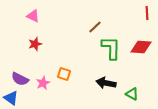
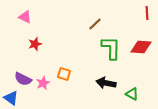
pink triangle: moved 8 px left, 1 px down
brown line: moved 3 px up
purple semicircle: moved 3 px right
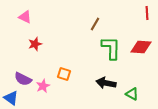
brown line: rotated 16 degrees counterclockwise
pink star: moved 3 px down
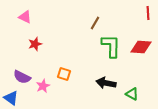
red line: moved 1 px right
brown line: moved 1 px up
green L-shape: moved 2 px up
purple semicircle: moved 1 px left, 2 px up
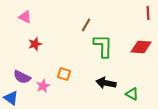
brown line: moved 9 px left, 2 px down
green L-shape: moved 8 px left
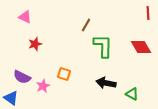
red diamond: rotated 55 degrees clockwise
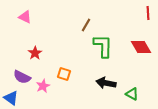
red star: moved 9 px down; rotated 16 degrees counterclockwise
